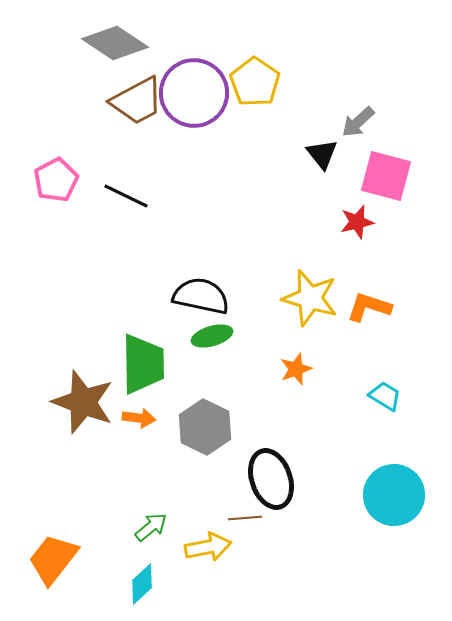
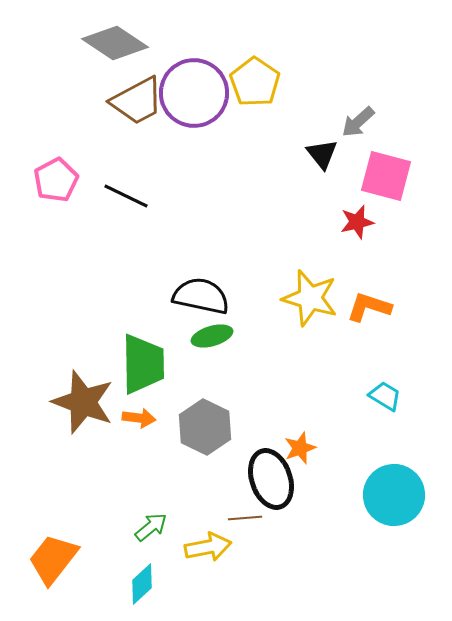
orange star: moved 4 px right, 79 px down
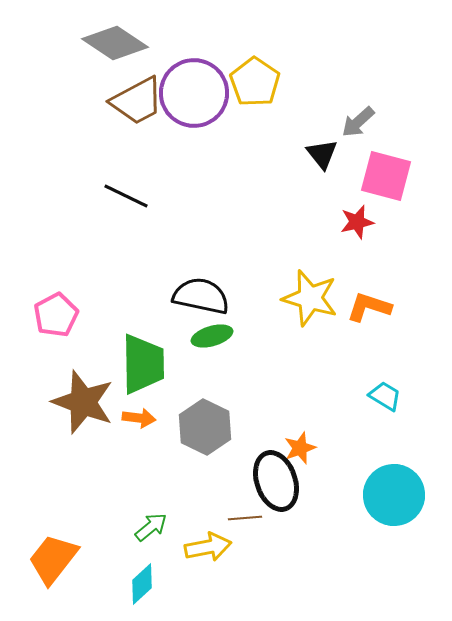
pink pentagon: moved 135 px down
black ellipse: moved 5 px right, 2 px down
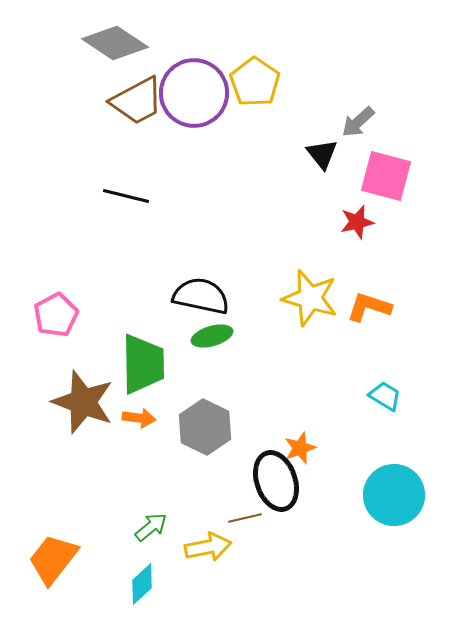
black line: rotated 12 degrees counterclockwise
brown line: rotated 8 degrees counterclockwise
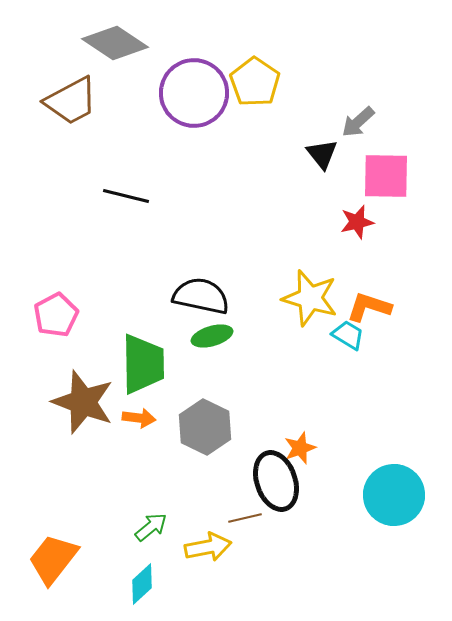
brown trapezoid: moved 66 px left
pink square: rotated 14 degrees counterclockwise
cyan trapezoid: moved 37 px left, 61 px up
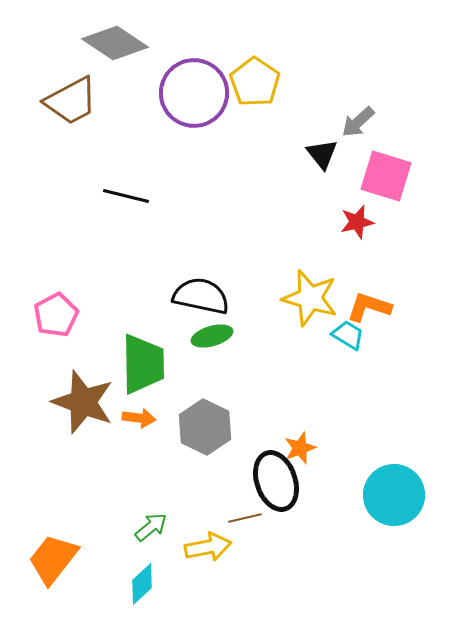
pink square: rotated 16 degrees clockwise
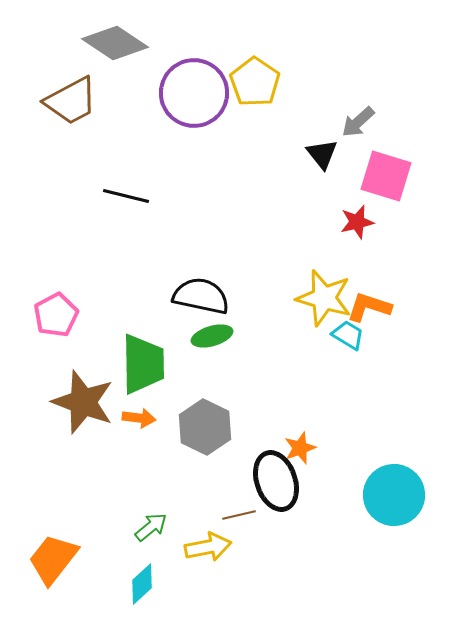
yellow star: moved 14 px right
brown line: moved 6 px left, 3 px up
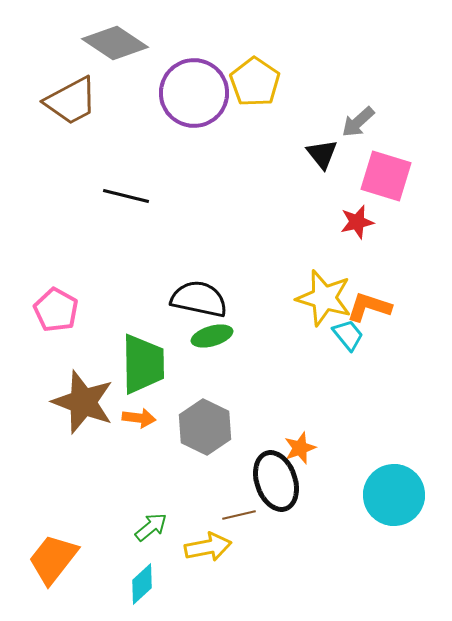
black semicircle: moved 2 px left, 3 px down
pink pentagon: moved 5 px up; rotated 15 degrees counterclockwise
cyan trapezoid: rotated 20 degrees clockwise
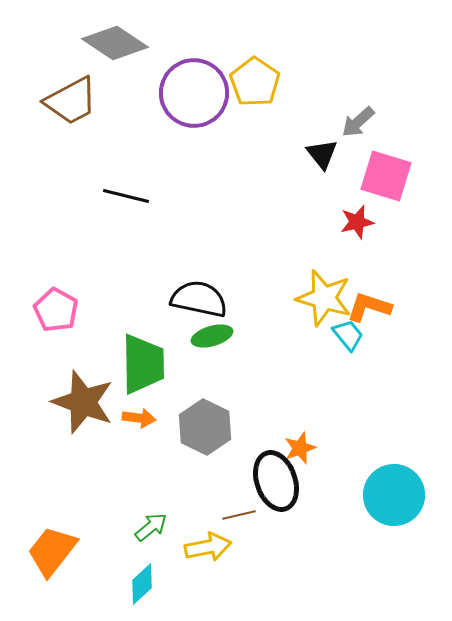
orange trapezoid: moved 1 px left, 8 px up
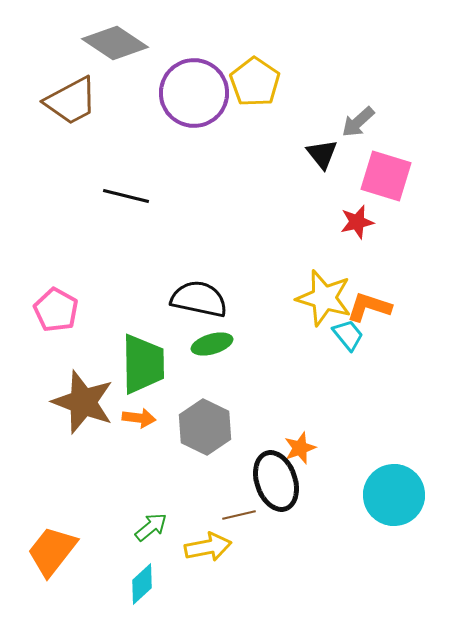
green ellipse: moved 8 px down
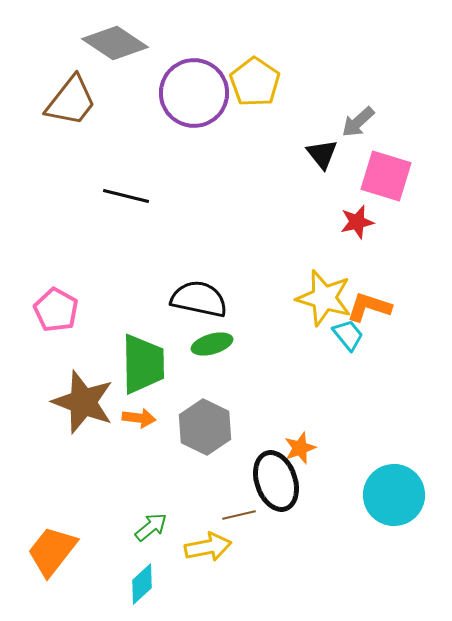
brown trapezoid: rotated 24 degrees counterclockwise
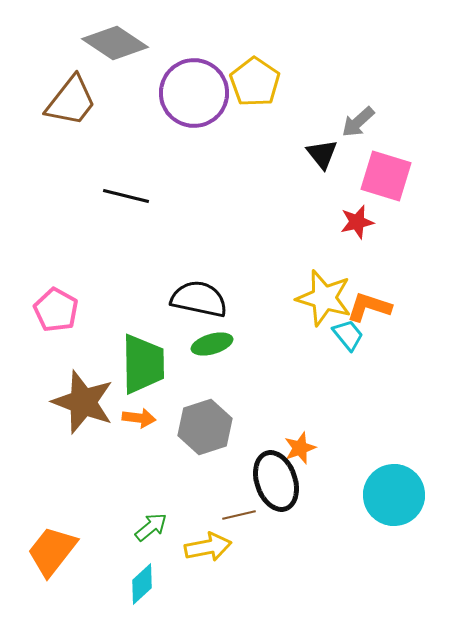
gray hexagon: rotated 16 degrees clockwise
